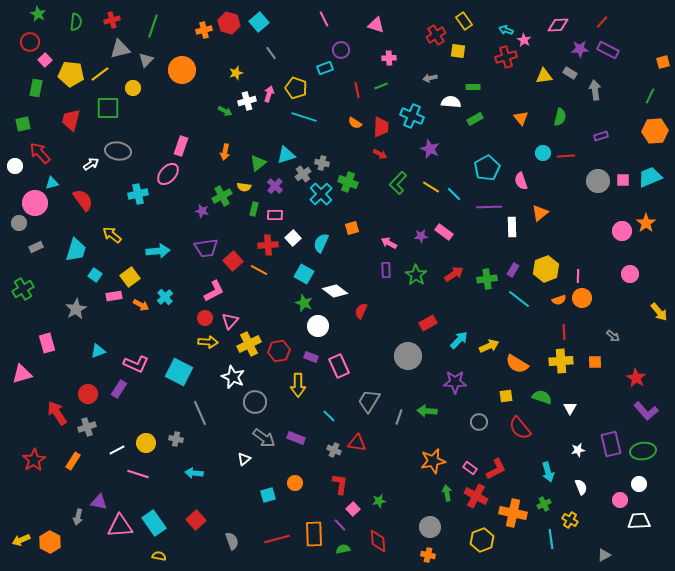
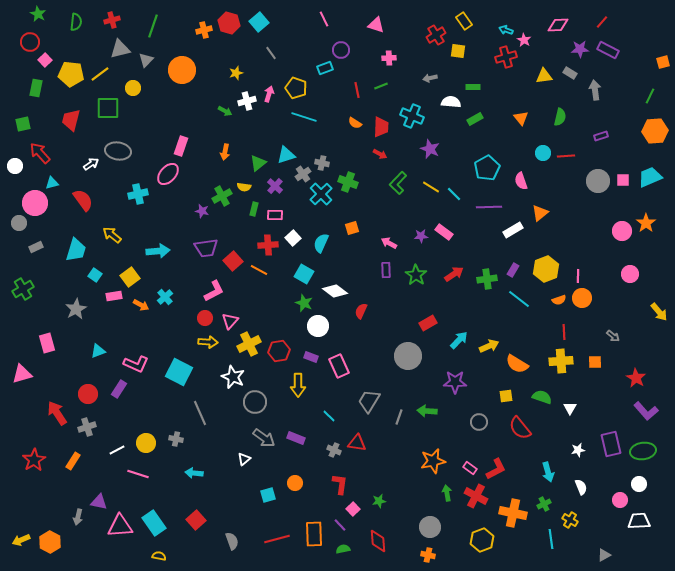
white rectangle at (512, 227): moved 1 px right, 3 px down; rotated 60 degrees clockwise
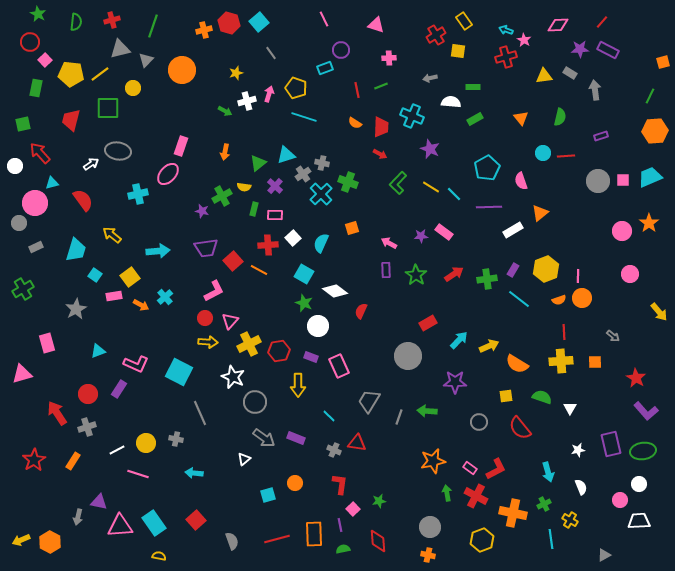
orange star at (646, 223): moved 3 px right
purple line at (340, 525): rotated 32 degrees clockwise
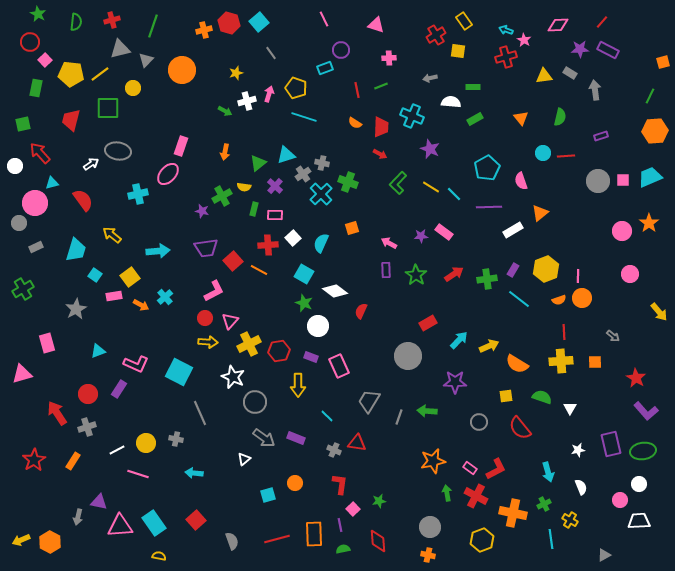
cyan line at (329, 416): moved 2 px left
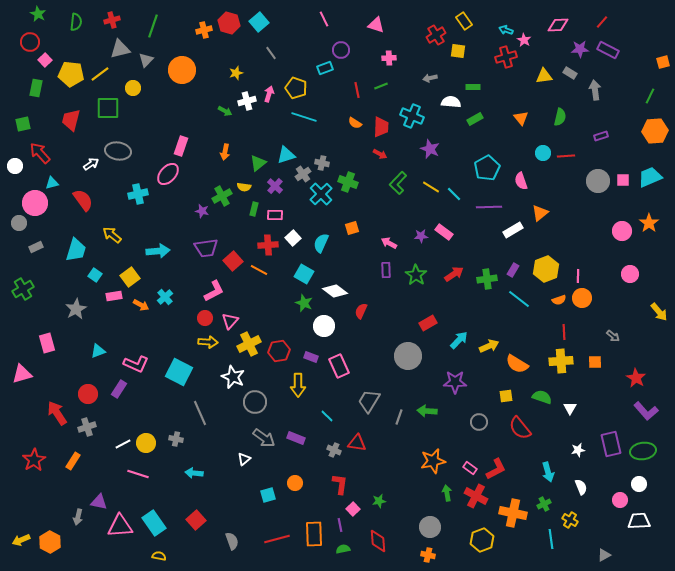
white circle at (318, 326): moved 6 px right
white line at (117, 450): moved 6 px right, 6 px up
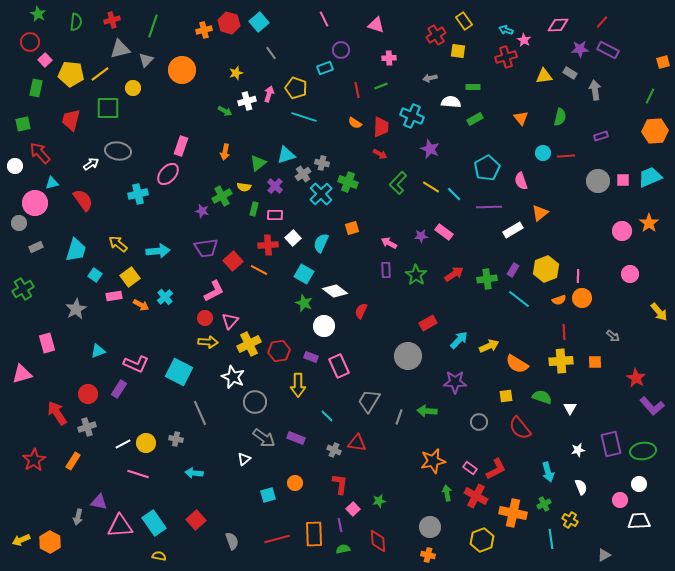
yellow arrow at (112, 235): moved 6 px right, 9 px down
purple L-shape at (646, 411): moved 6 px right, 5 px up
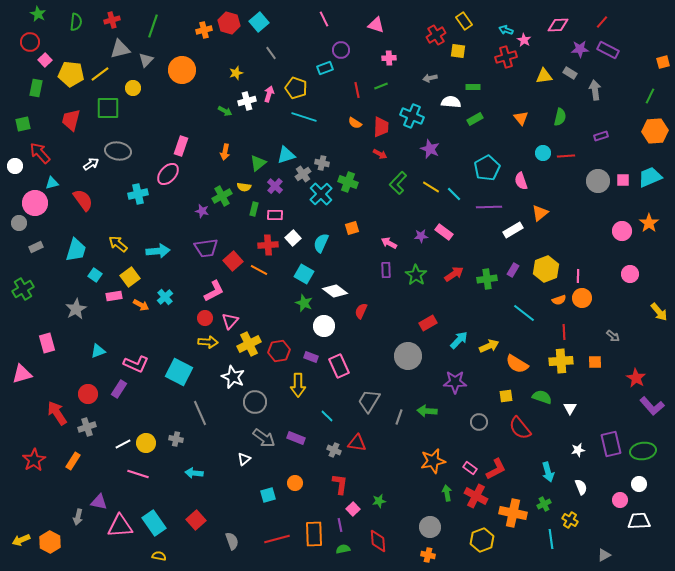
cyan line at (519, 299): moved 5 px right, 14 px down
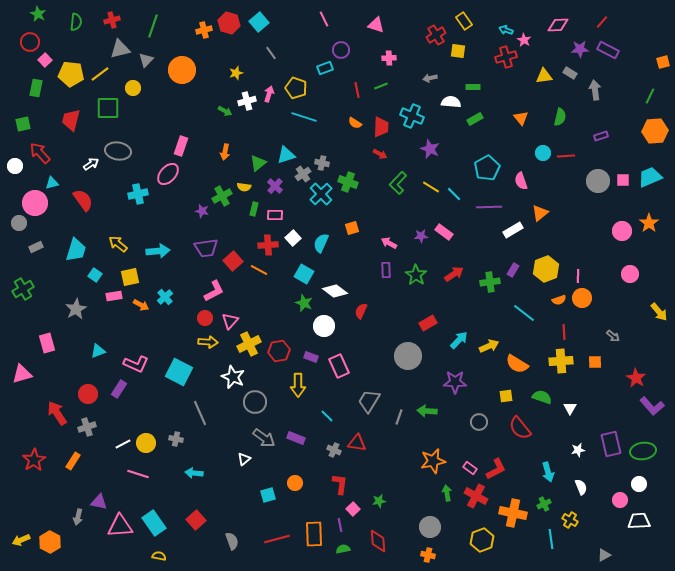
yellow square at (130, 277): rotated 24 degrees clockwise
green cross at (487, 279): moved 3 px right, 3 px down
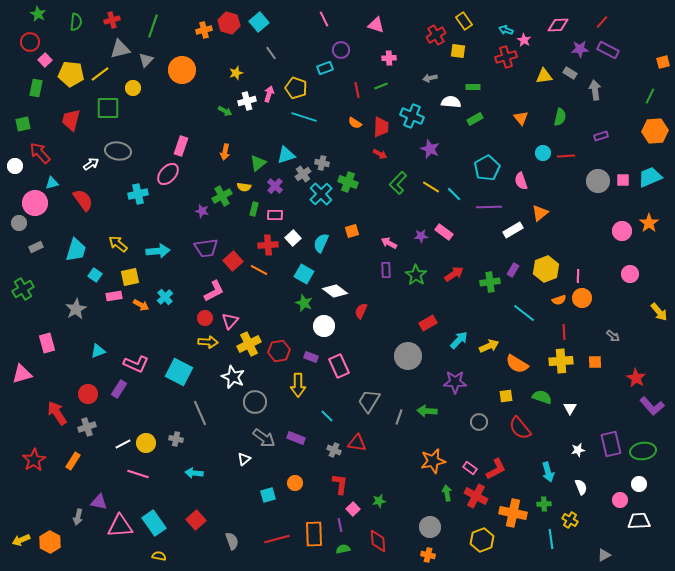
orange square at (352, 228): moved 3 px down
green cross at (544, 504): rotated 24 degrees clockwise
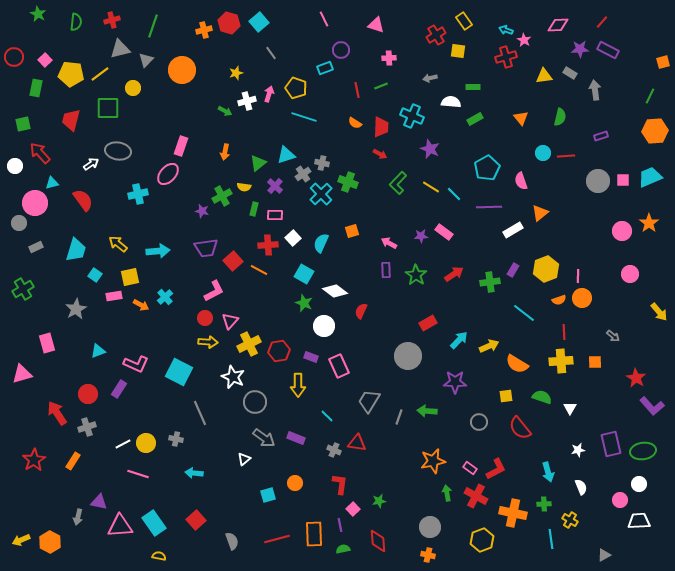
red circle at (30, 42): moved 16 px left, 15 px down
